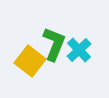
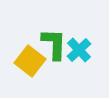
green L-shape: rotated 20 degrees counterclockwise
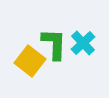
cyan cross: moved 4 px right, 7 px up
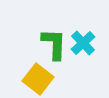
yellow square: moved 8 px right, 18 px down
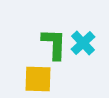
yellow square: rotated 36 degrees counterclockwise
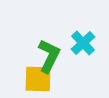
green L-shape: moved 5 px left, 12 px down; rotated 24 degrees clockwise
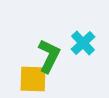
yellow square: moved 5 px left
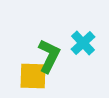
yellow square: moved 3 px up
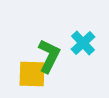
yellow square: moved 1 px left, 2 px up
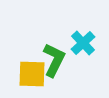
green L-shape: moved 5 px right, 4 px down
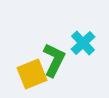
yellow square: rotated 24 degrees counterclockwise
